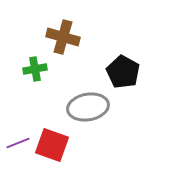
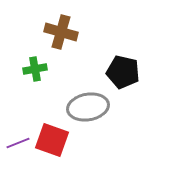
brown cross: moved 2 px left, 5 px up
black pentagon: rotated 16 degrees counterclockwise
red square: moved 5 px up
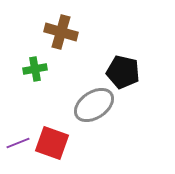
gray ellipse: moved 6 px right, 2 px up; rotated 24 degrees counterclockwise
red square: moved 3 px down
